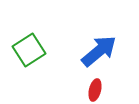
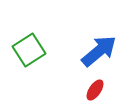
red ellipse: rotated 20 degrees clockwise
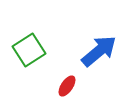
red ellipse: moved 28 px left, 4 px up
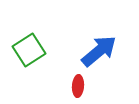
red ellipse: moved 11 px right; rotated 30 degrees counterclockwise
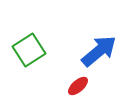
red ellipse: rotated 45 degrees clockwise
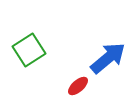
blue arrow: moved 9 px right, 7 px down
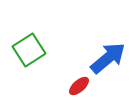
red ellipse: moved 1 px right
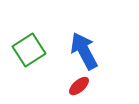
blue arrow: moved 24 px left, 7 px up; rotated 78 degrees counterclockwise
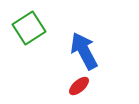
green square: moved 22 px up
